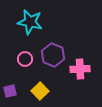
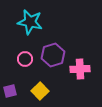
purple hexagon: rotated 20 degrees clockwise
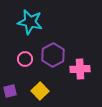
purple hexagon: rotated 10 degrees counterclockwise
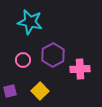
pink circle: moved 2 px left, 1 px down
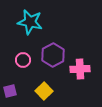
yellow square: moved 4 px right
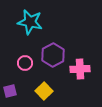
pink circle: moved 2 px right, 3 px down
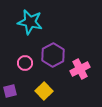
pink cross: rotated 24 degrees counterclockwise
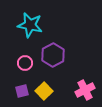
cyan star: moved 3 px down
pink cross: moved 5 px right, 21 px down
purple square: moved 12 px right
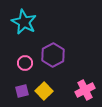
cyan star: moved 6 px left, 3 px up; rotated 15 degrees clockwise
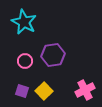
purple hexagon: rotated 20 degrees clockwise
pink circle: moved 2 px up
purple square: rotated 32 degrees clockwise
